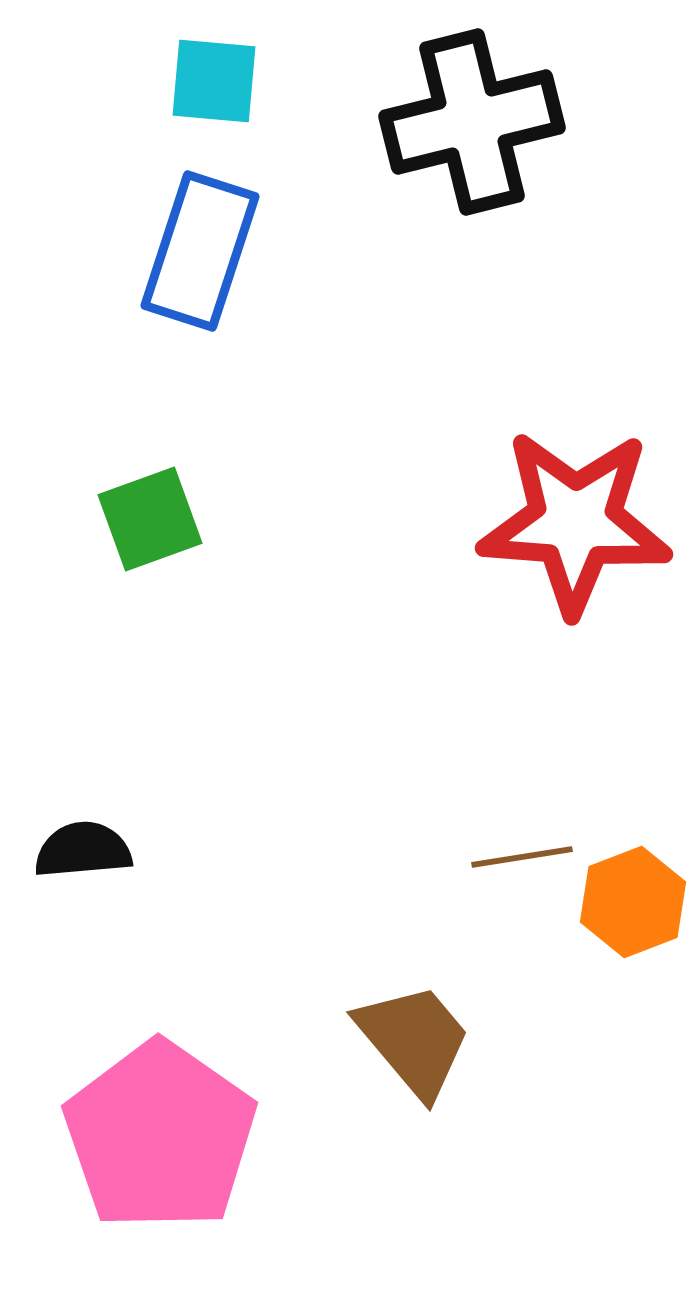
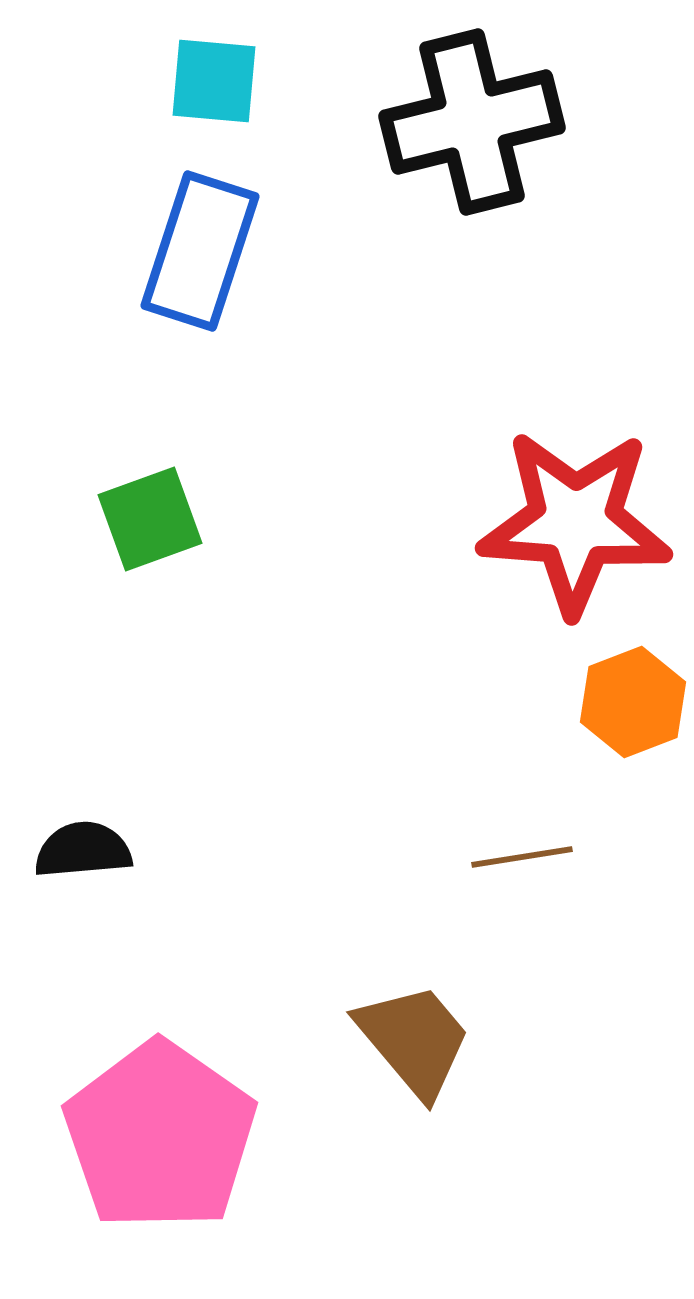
orange hexagon: moved 200 px up
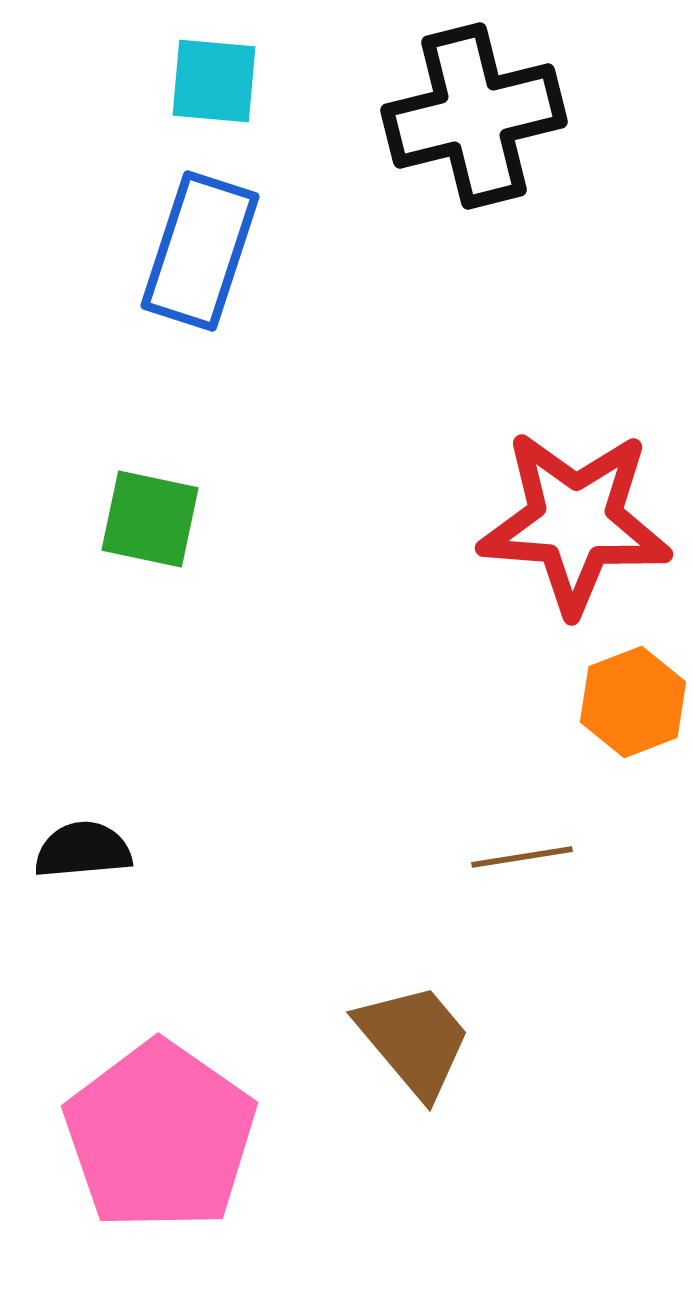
black cross: moved 2 px right, 6 px up
green square: rotated 32 degrees clockwise
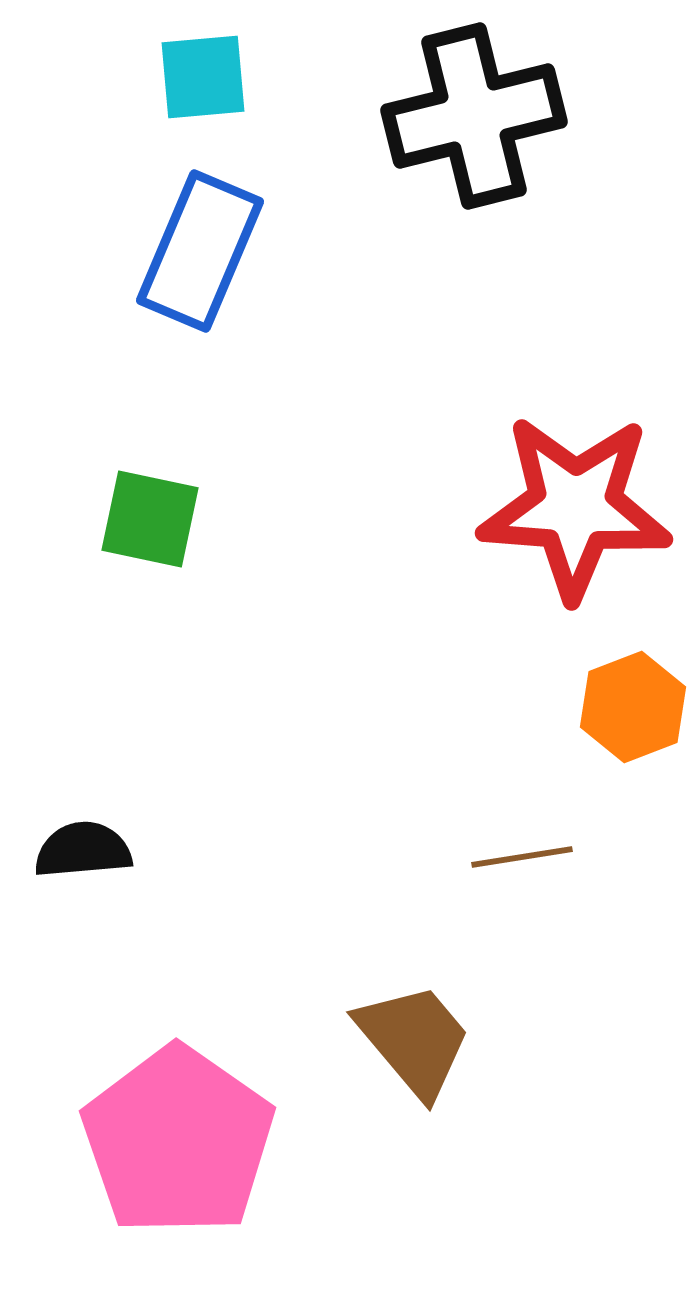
cyan square: moved 11 px left, 4 px up; rotated 10 degrees counterclockwise
blue rectangle: rotated 5 degrees clockwise
red star: moved 15 px up
orange hexagon: moved 5 px down
pink pentagon: moved 18 px right, 5 px down
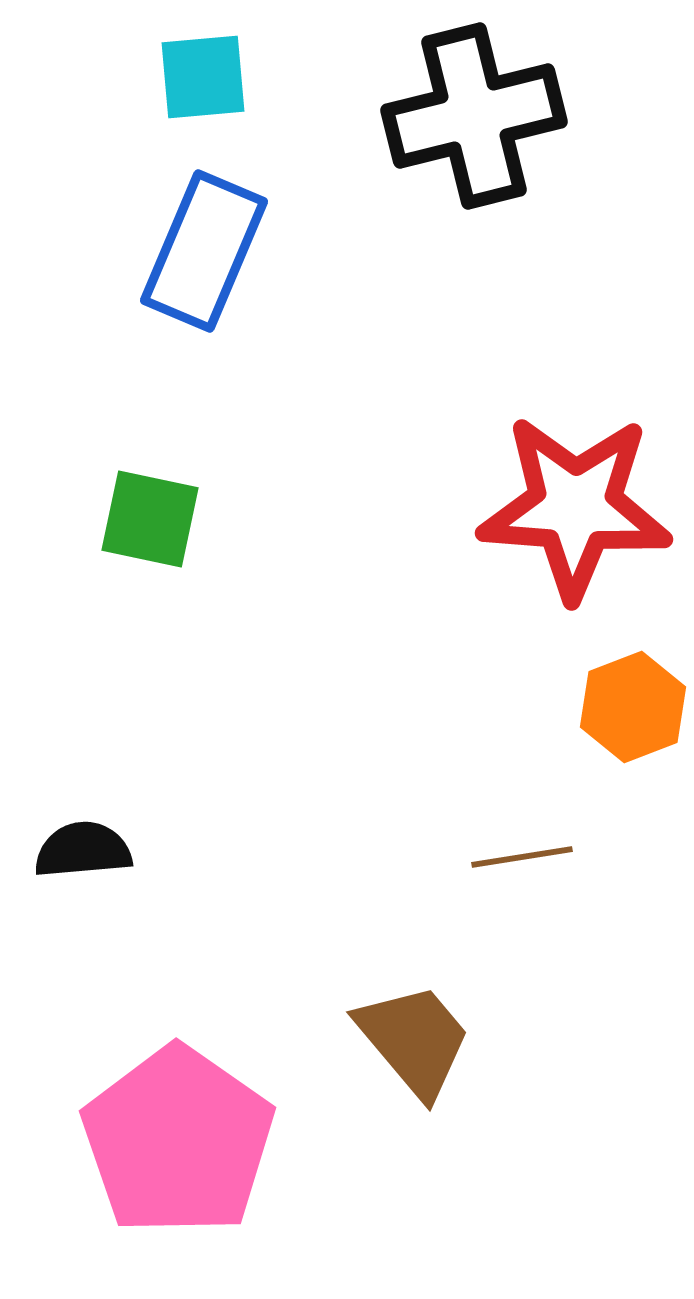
blue rectangle: moved 4 px right
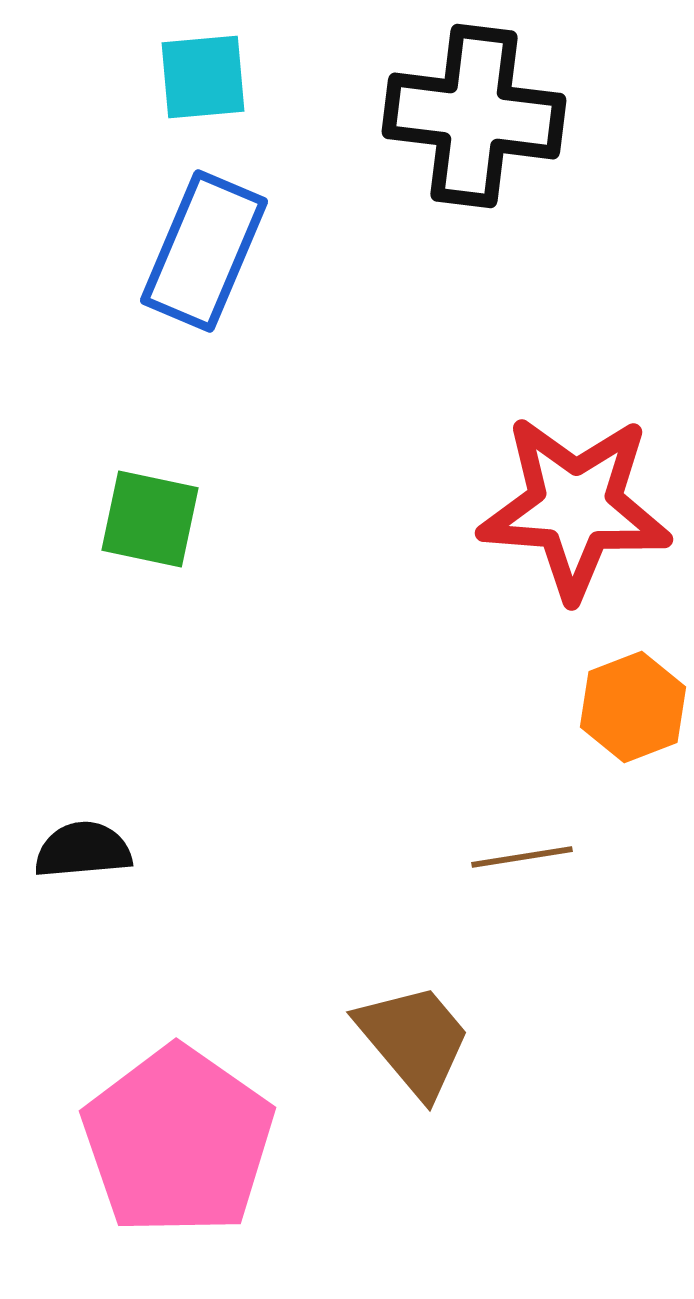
black cross: rotated 21 degrees clockwise
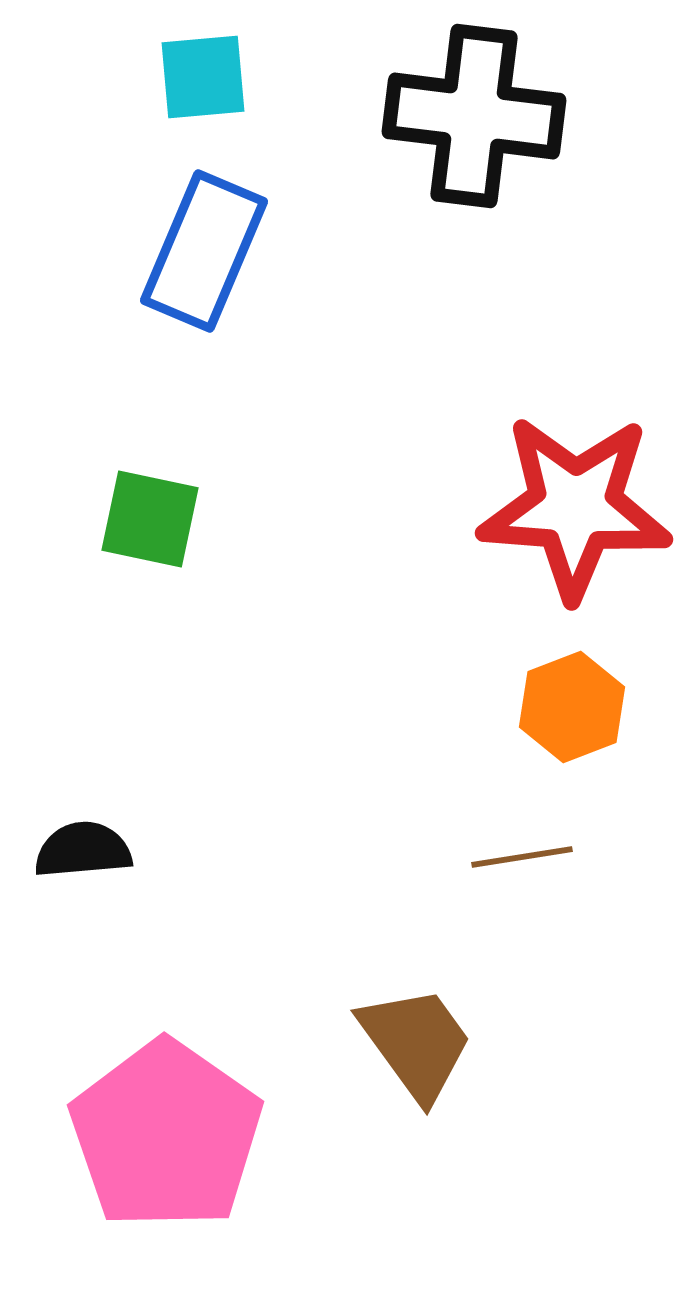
orange hexagon: moved 61 px left
brown trapezoid: moved 2 px right, 3 px down; rotated 4 degrees clockwise
pink pentagon: moved 12 px left, 6 px up
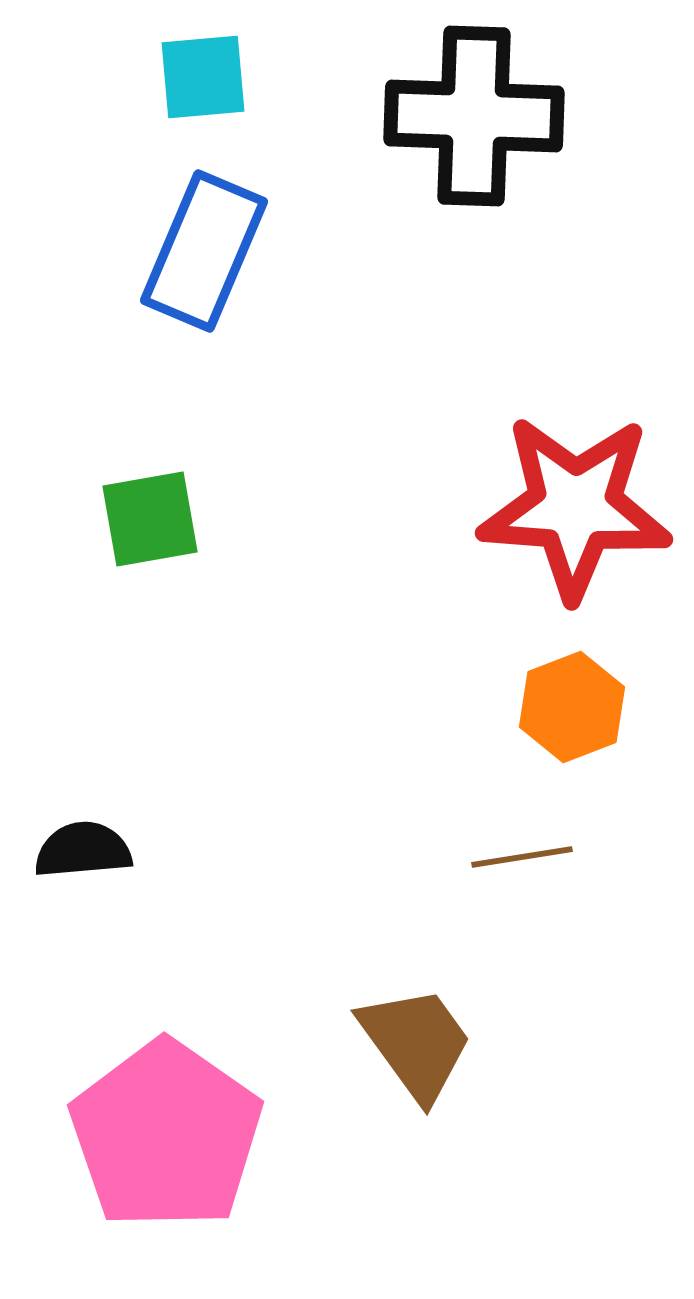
black cross: rotated 5 degrees counterclockwise
green square: rotated 22 degrees counterclockwise
